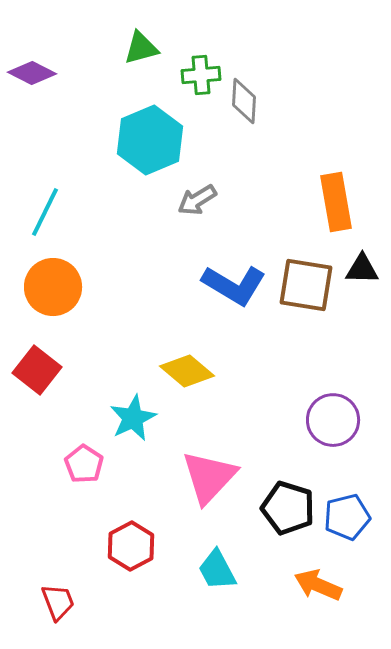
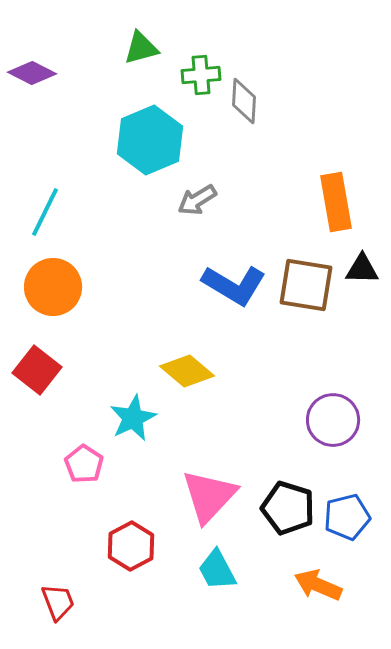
pink triangle: moved 19 px down
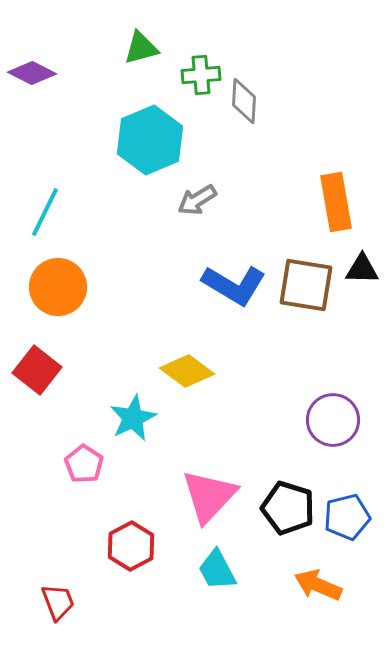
orange circle: moved 5 px right
yellow diamond: rotated 4 degrees counterclockwise
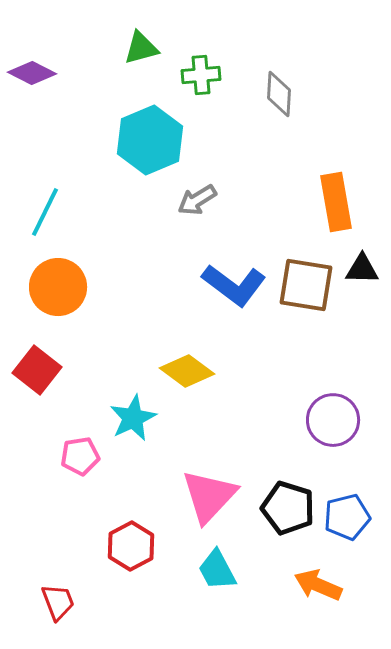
gray diamond: moved 35 px right, 7 px up
blue L-shape: rotated 6 degrees clockwise
pink pentagon: moved 4 px left, 8 px up; rotated 30 degrees clockwise
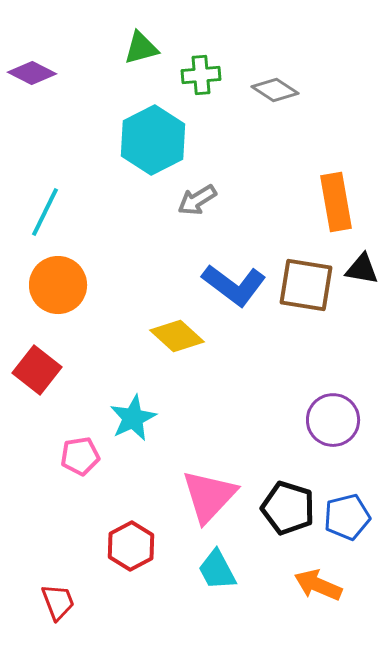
gray diamond: moved 4 px left, 4 px up; rotated 60 degrees counterclockwise
cyan hexagon: moved 3 px right; rotated 4 degrees counterclockwise
black triangle: rotated 9 degrees clockwise
orange circle: moved 2 px up
yellow diamond: moved 10 px left, 35 px up; rotated 6 degrees clockwise
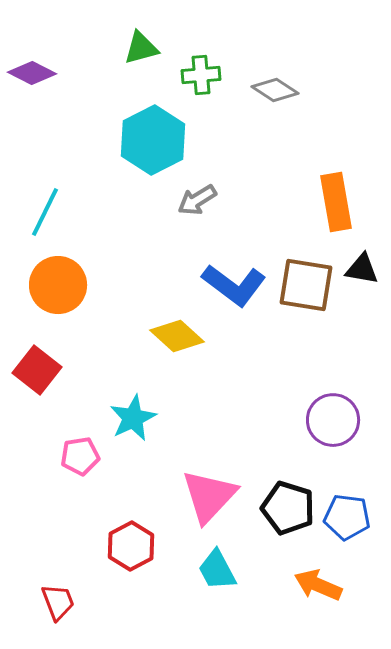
blue pentagon: rotated 21 degrees clockwise
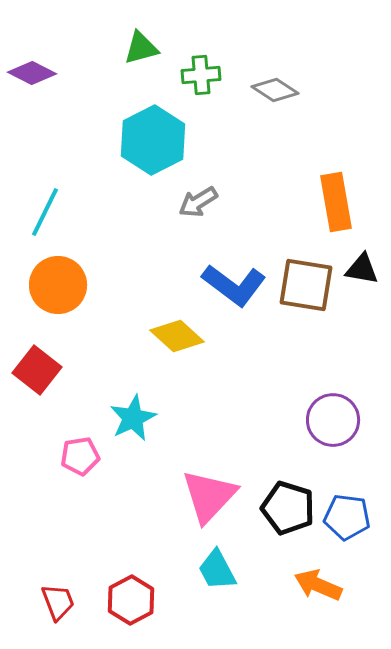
gray arrow: moved 1 px right, 2 px down
red hexagon: moved 54 px down
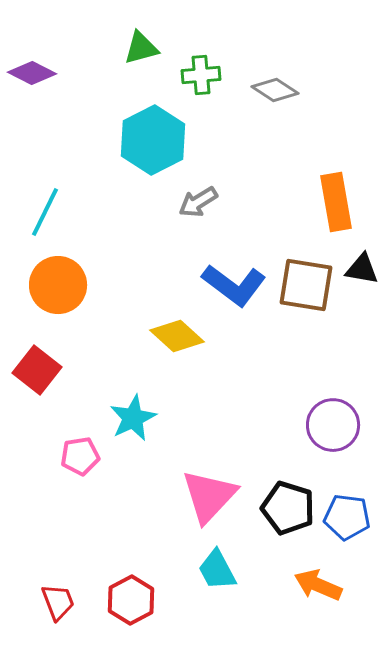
purple circle: moved 5 px down
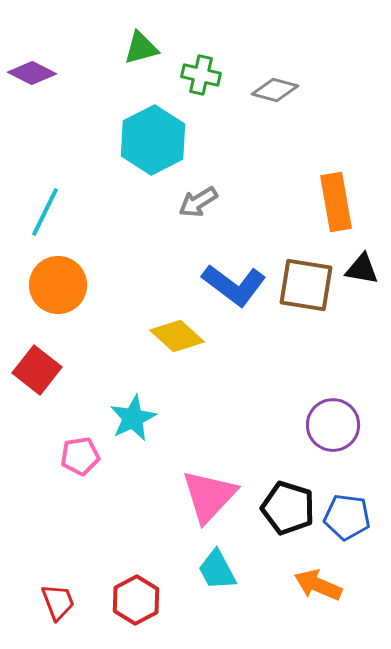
green cross: rotated 18 degrees clockwise
gray diamond: rotated 18 degrees counterclockwise
red hexagon: moved 5 px right
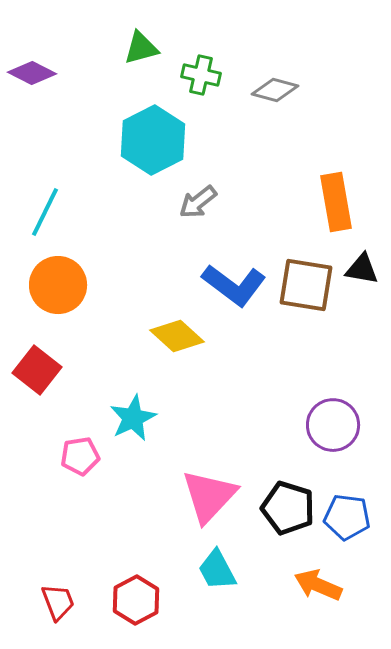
gray arrow: rotated 6 degrees counterclockwise
